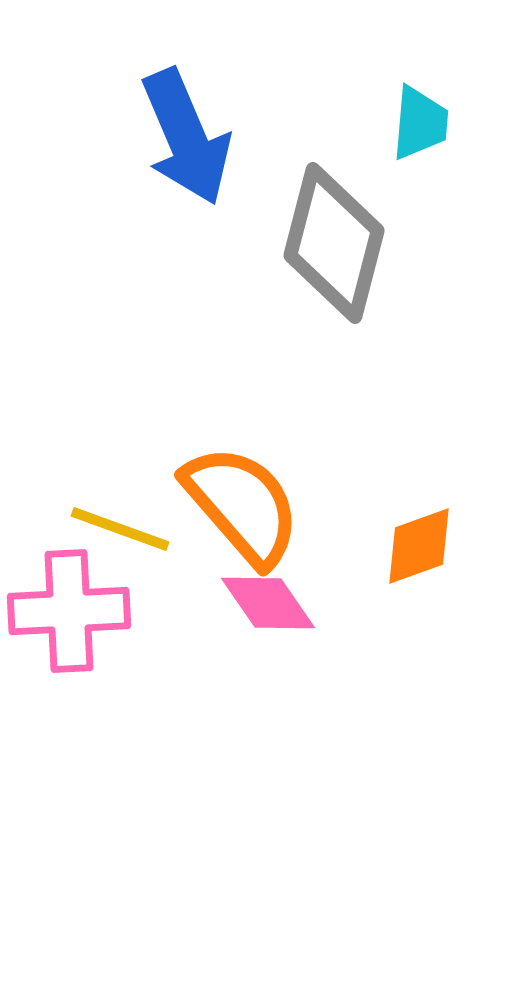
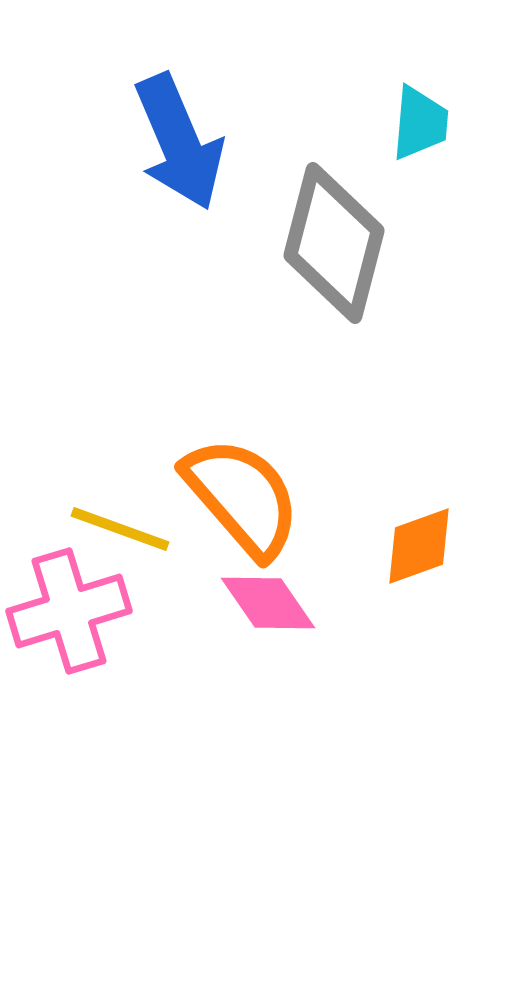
blue arrow: moved 7 px left, 5 px down
orange semicircle: moved 8 px up
pink cross: rotated 14 degrees counterclockwise
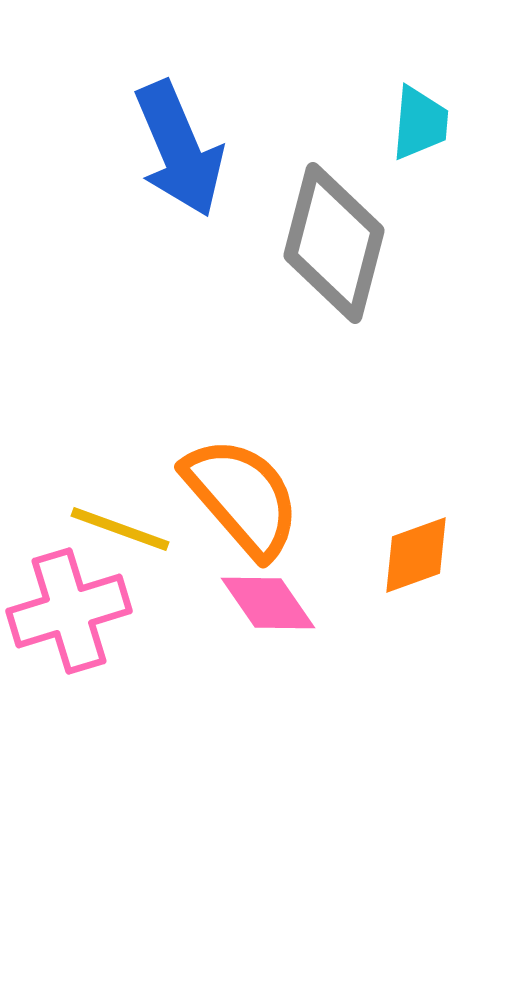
blue arrow: moved 7 px down
orange diamond: moved 3 px left, 9 px down
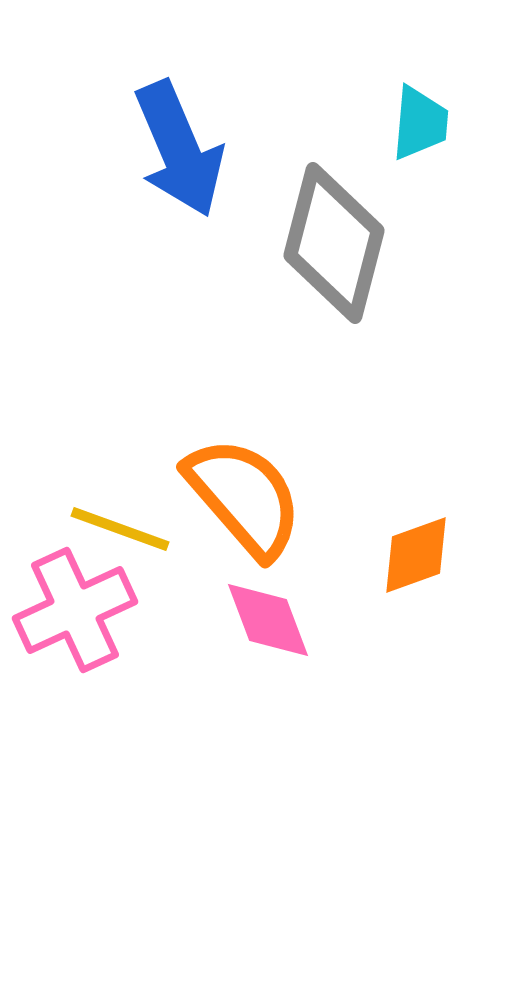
orange semicircle: moved 2 px right
pink diamond: moved 17 px down; rotated 14 degrees clockwise
pink cross: moved 6 px right, 1 px up; rotated 8 degrees counterclockwise
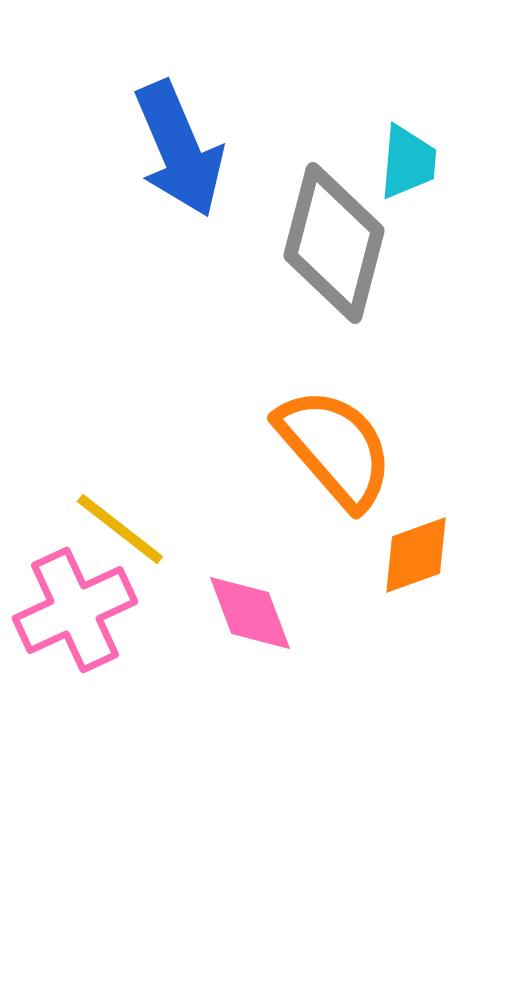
cyan trapezoid: moved 12 px left, 39 px down
orange semicircle: moved 91 px right, 49 px up
yellow line: rotated 18 degrees clockwise
pink diamond: moved 18 px left, 7 px up
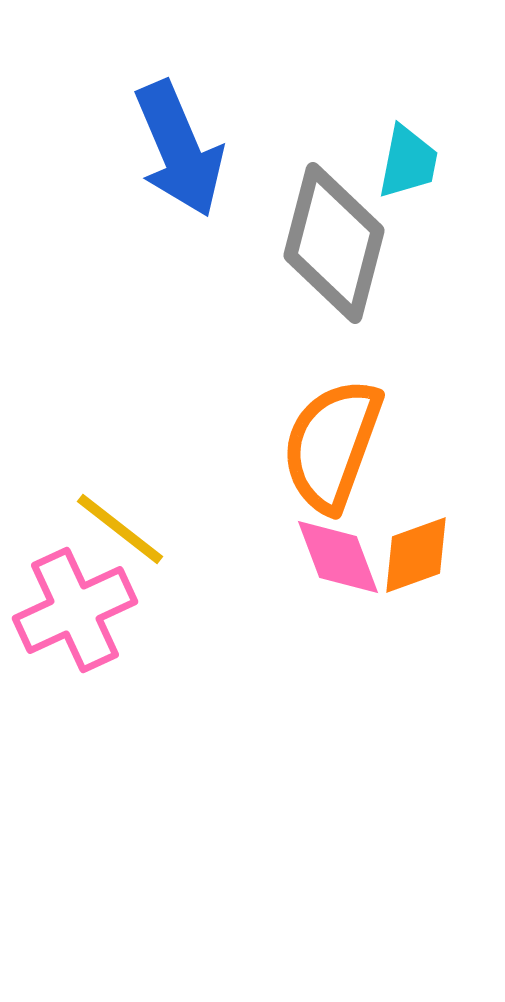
cyan trapezoid: rotated 6 degrees clockwise
orange semicircle: moved 3 px left, 3 px up; rotated 119 degrees counterclockwise
pink diamond: moved 88 px right, 56 px up
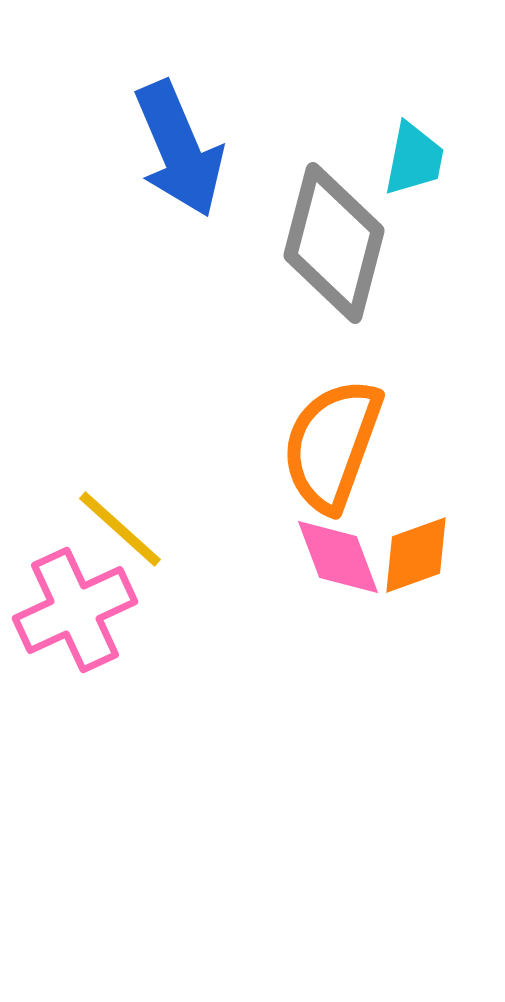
cyan trapezoid: moved 6 px right, 3 px up
yellow line: rotated 4 degrees clockwise
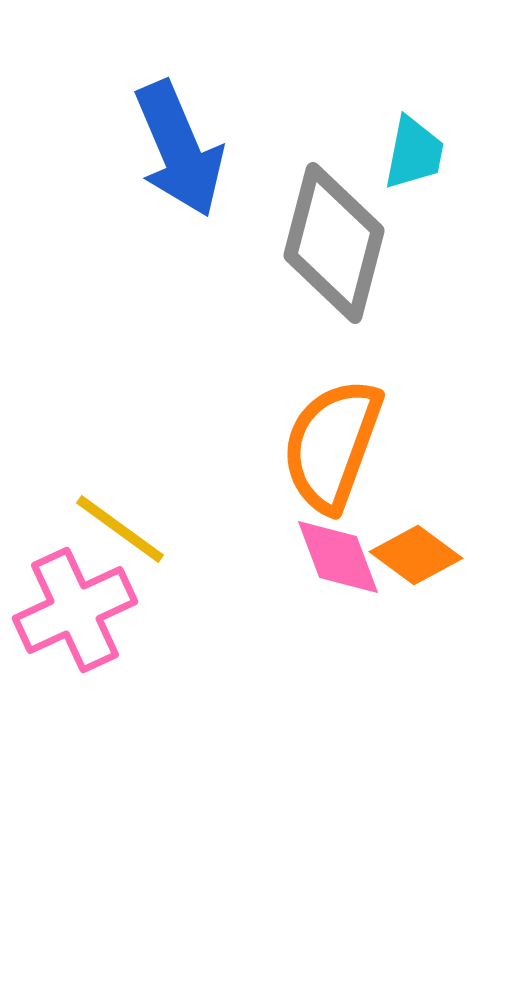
cyan trapezoid: moved 6 px up
yellow line: rotated 6 degrees counterclockwise
orange diamond: rotated 56 degrees clockwise
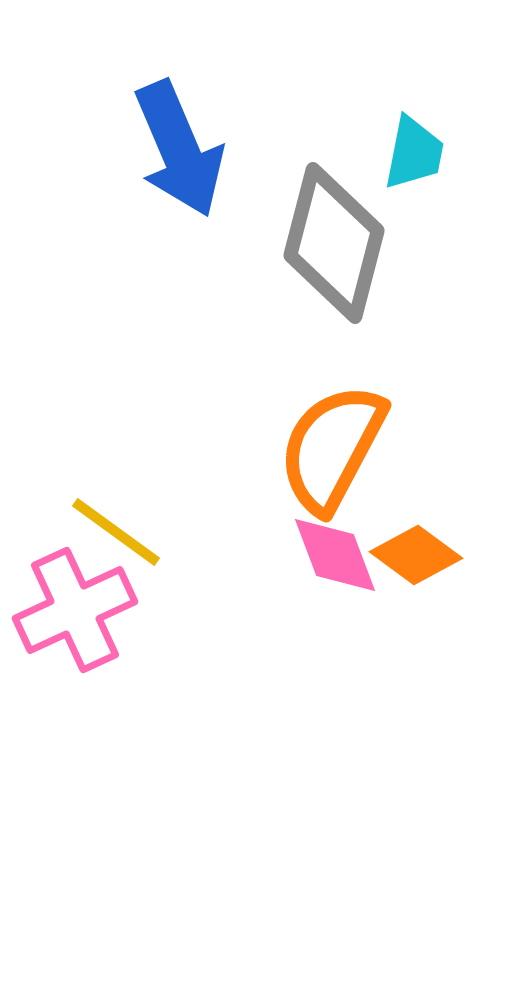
orange semicircle: moved 3 px down; rotated 8 degrees clockwise
yellow line: moved 4 px left, 3 px down
pink diamond: moved 3 px left, 2 px up
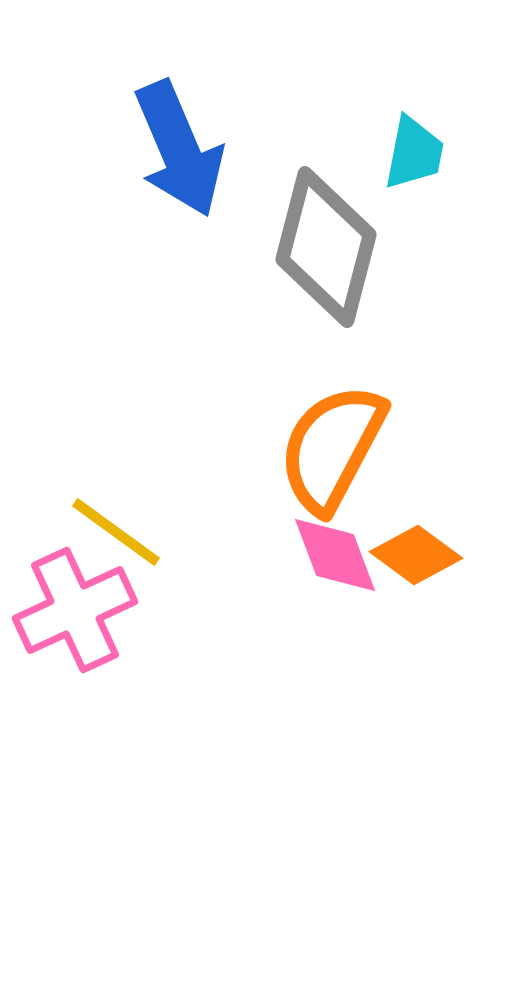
gray diamond: moved 8 px left, 4 px down
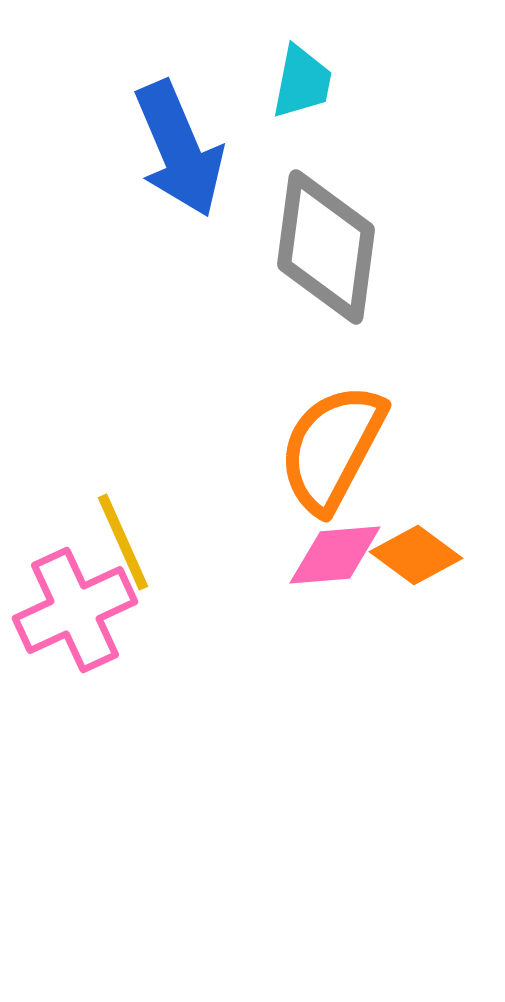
cyan trapezoid: moved 112 px left, 71 px up
gray diamond: rotated 7 degrees counterclockwise
yellow line: moved 7 px right, 10 px down; rotated 30 degrees clockwise
pink diamond: rotated 74 degrees counterclockwise
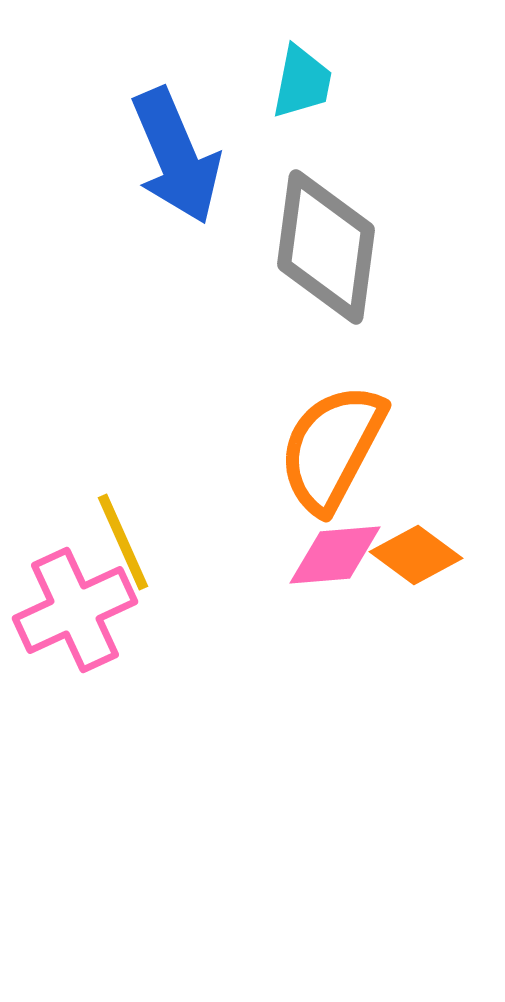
blue arrow: moved 3 px left, 7 px down
